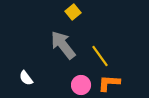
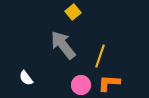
yellow line: rotated 55 degrees clockwise
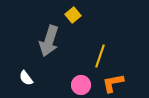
yellow square: moved 3 px down
gray arrow: moved 14 px left, 4 px up; rotated 124 degrees counterclockwise
orange L-shape: moved 4 px right; rotated 15 degrees counterclockwise
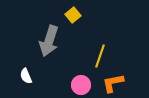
white semicircle: moved 2 px up; rotated 14 degrees clockwise
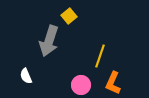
yellow square: moved 4 px left, 1 px down
orange L-shape: rotated 55 degrees counterclockwise
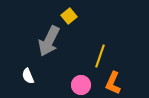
gray arrow: rotated 8 degrees clockwise
white semicircle: moved 2 px right
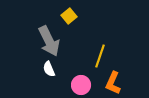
gray arrow: rotated 52 degrees counterclockwise
white semicircle: moved 21 px right, 7 px up
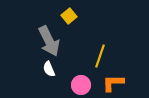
orange L-shape: rotated 65 degrees clockwise
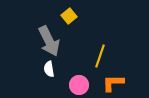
white semicircle: rotated 14 degrees clockwise
pink circle: moved 2 px left
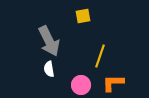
yellow square: moved 14 px right; rotated 28 degrees clockwise
pink circle: moved 2 px right
